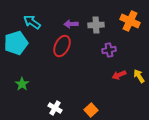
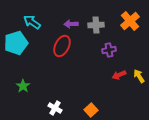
orange cross: rotated 24 degrees clockwise
green star: moved 1 px right, 2 px down
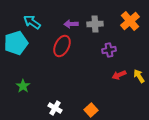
gray cross: moved 1 px left, 1 px up
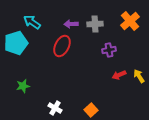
green star: rotated 24 degrees clockwise
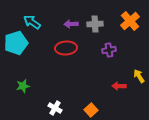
red ellipse: moved 4 px right, 2 px down; rotated 60 degrees clockwise
red arrow: moved 11 px down; rotated 24 degrees clockwise
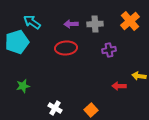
cyan pentagon: moved 1 px right, 1 px up
yellow arrow: rotated 48 degrees counterclockwise
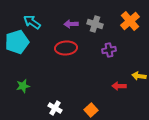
gray cross: rotated 21 degrees clockwise
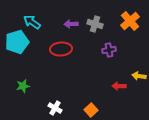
red ellipse: moved 5 px left, 1 px down
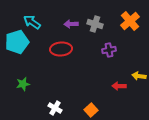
green star: moved 2 px up
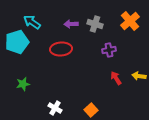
red arrow: moved 3 px left, 8 px up; rotated 56 degrees clockwise
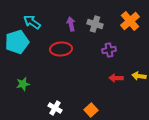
purple arrow: rotated 80 degrees clockwise
red arrow: rotated 56 degrees counterclockwise
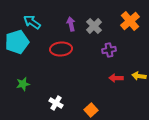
gray cross: moved 1 px left, 2 px down; rotated 28 degrees clockwise
white cross: moved 1 px right, 5 px up
